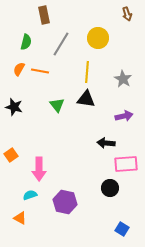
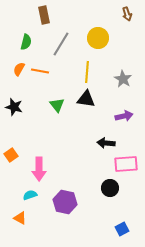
blue square: rotated 32 degrees clockwise
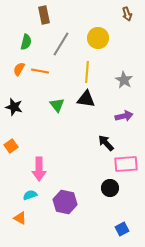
gray star: moved 1 px right, 1 px down
black arrow: rotated 42 degrees clockwise
orange square: moved 9 px up
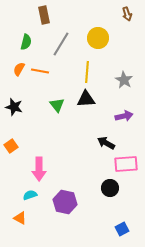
black triangle: rotated 12 degrees counterclockwise
black arrow: rotated 18 degrees counterclockwise
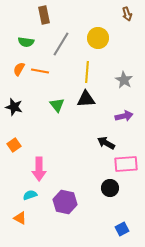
green semicircle: rotated 84 degrees clockwise
orange square: moved 3 px right, 1 px up
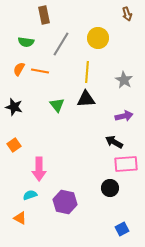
black arrow: moved 8 px right, 1 px up
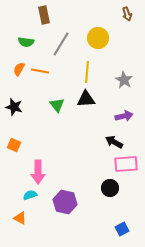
orange square: rotated 32 degrees counterclockwise
pink arrow: moved 1 px left, 3 px down
